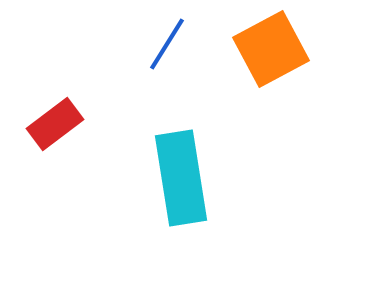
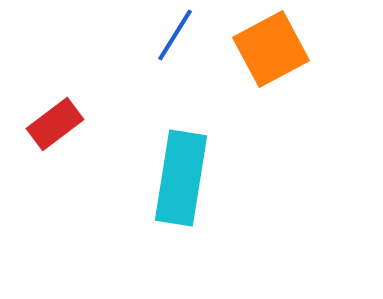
blue line: moved 8 px right, 9 px up
cyan rectangle: rotated 18 degrees clockwise
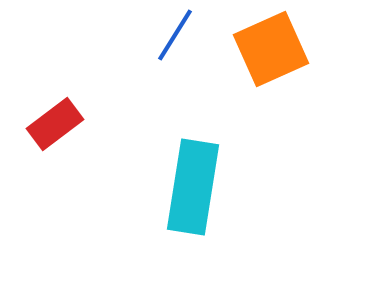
orange square: rotated 4 degrees clockwise
cyan rectangle: moved 12 px right, 9 px down
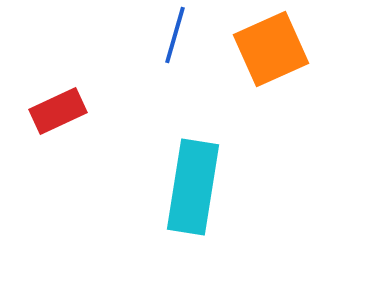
blue line: rotated 16 degrees counterclockwise
red rectangle: moved 3 px right, 13 px up; rotated 12 degrees clockwise
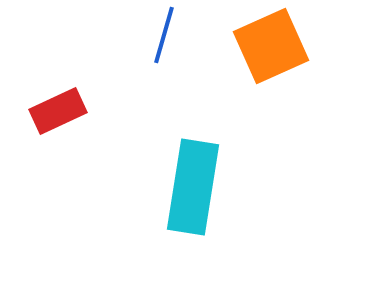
blue line: moved 11 px left
orange square: moved 3 px up
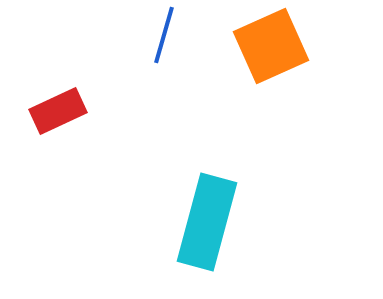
cyan rectangle: moved 14 px right, 35 px down; rotated 6 degrees clockwise
